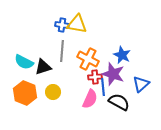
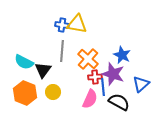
orange cross: rotated 15 degrees clockwise
black triangle: moved 3 px down; rotated 36 degrees counterclockwise
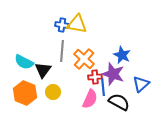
orange cross: moved 4 px left
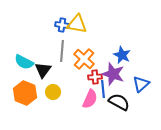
blue line: moved 2 px down
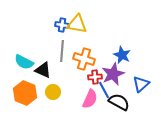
orange cross: rotated 25 degrees counterclockwise
black triangle: rotated 42 degrees counterclockwise
purple star: rotated 30 degrees clockwise
blue line: moved 1 px right, 1 px down; rotated 24 degrees counterclockwise
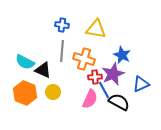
yellow triangle: moved 19 px right, 5 px down
cyan semicircle: moved 1 px right
blue triangle: rotated 18 degrees clockwise
